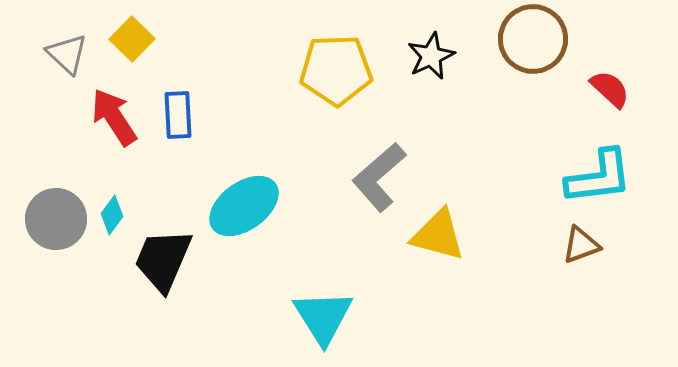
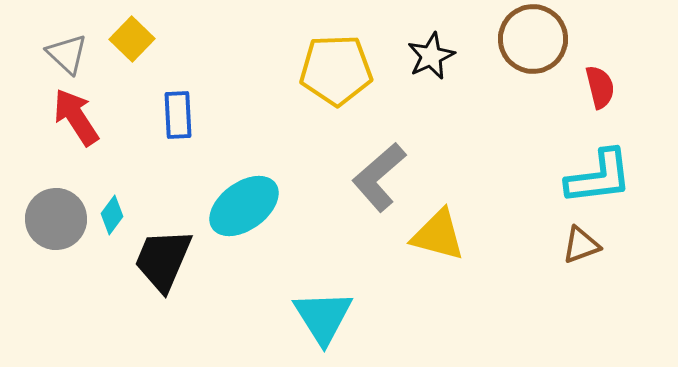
red semicircle: moved 10 px left, 2 px up; rotated 33 degrees clockwise
red arrow: moved 38 px left
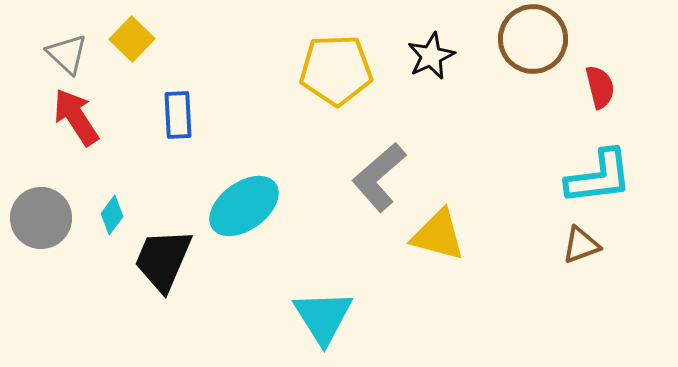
gray circle: moved 15 px left, 1 px up
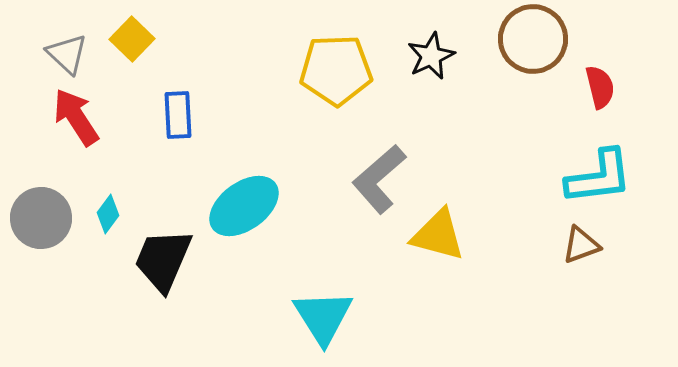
gray L-shape: moved 2 px down
cyan diamond: moved 4 px left, 1 px up
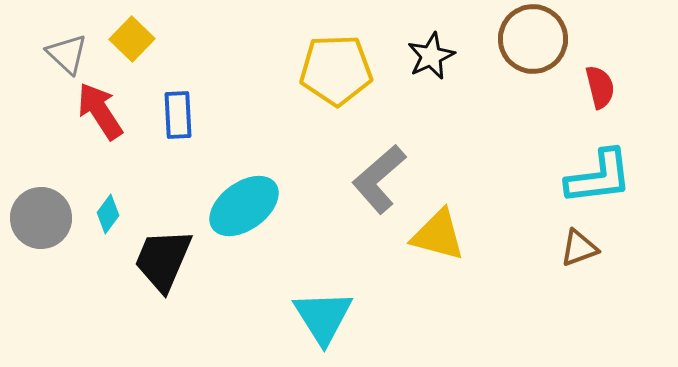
red arrow: moved 24 px right, 6 px up
brown triangle: moved 2 px left, 3 px down
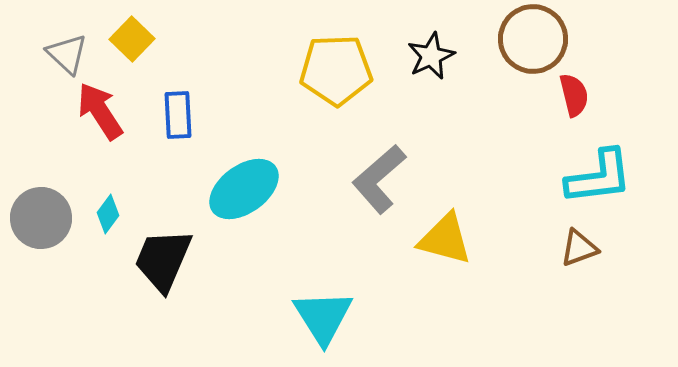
red semicircle: moved 26 px left, 8 px down
cyan ellipse: moved 17 px up
yellow triangle: moved 7 px right, 4 px down
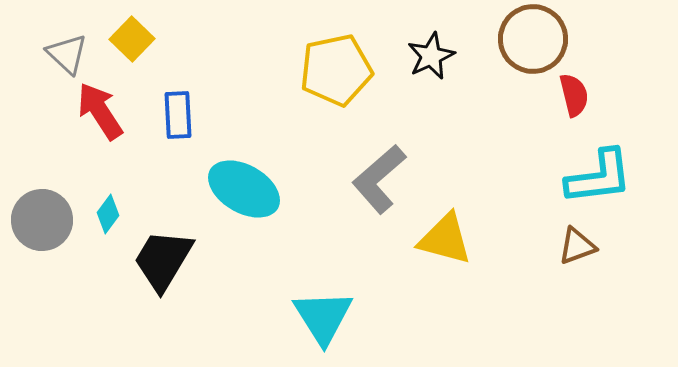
yellow pentagon: rotated 10 degrees counterclockwise
cyan ellipse: rotated 66 degrees clockwise
gray circle: moved 1 px right, 2 px down
brown triangle: moved 2 px left, 2 px up
black trapezoid: rotated 8 degrees clockwise
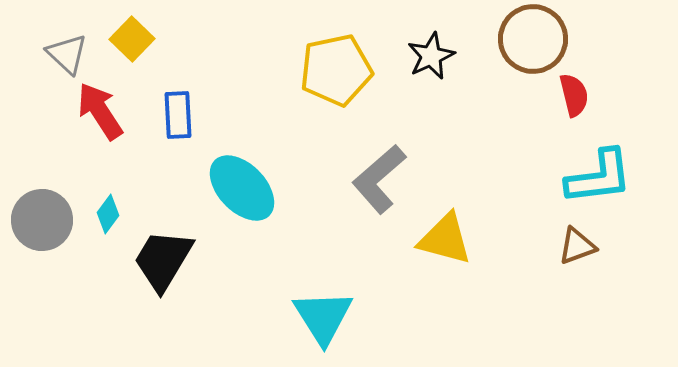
cyan ellipse: moved 2 px left, 1 px up; rotated 16 degrees clockwise
